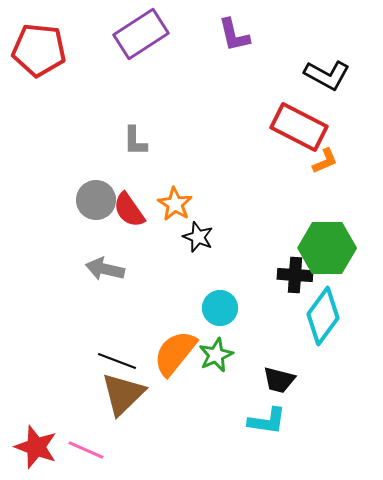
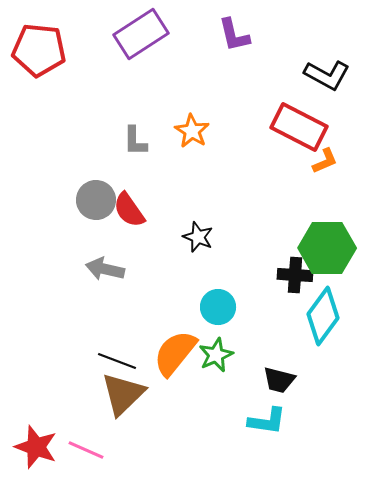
orange star: moved 17 px right, 73 px up
cyan circle: moved 2 px left, 1 px up
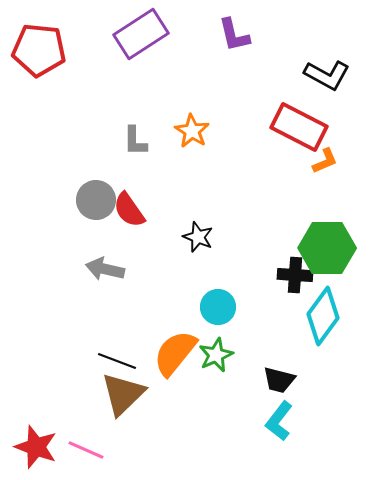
cyan L-shape: moved 12 px right; rotated 120 degrees clockwise
